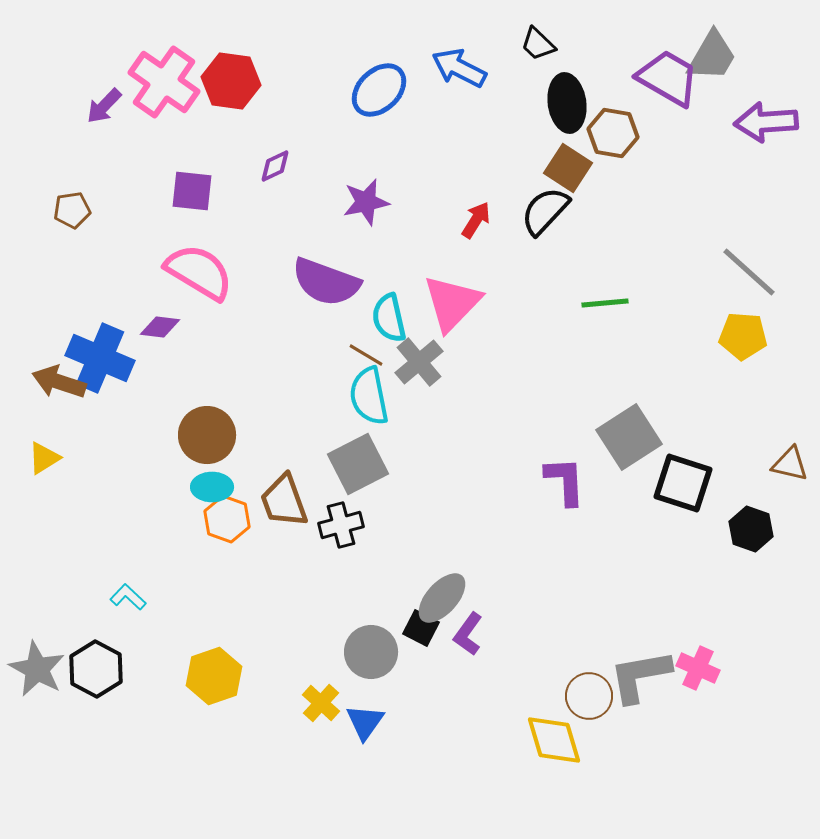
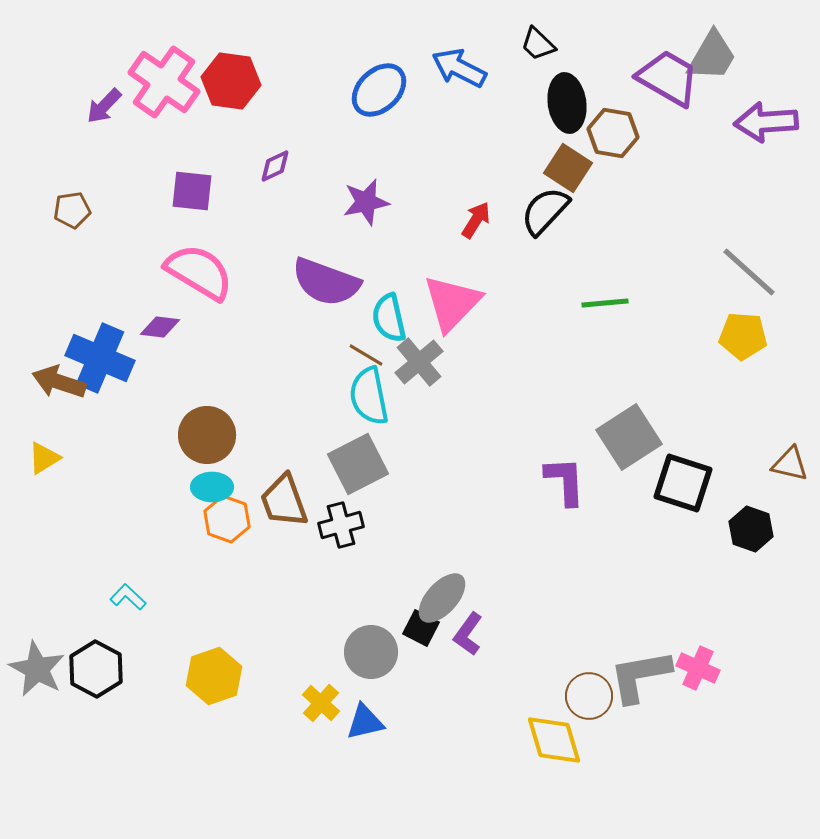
blue triangle at (365, 722): rotated 42 degrees clockwise
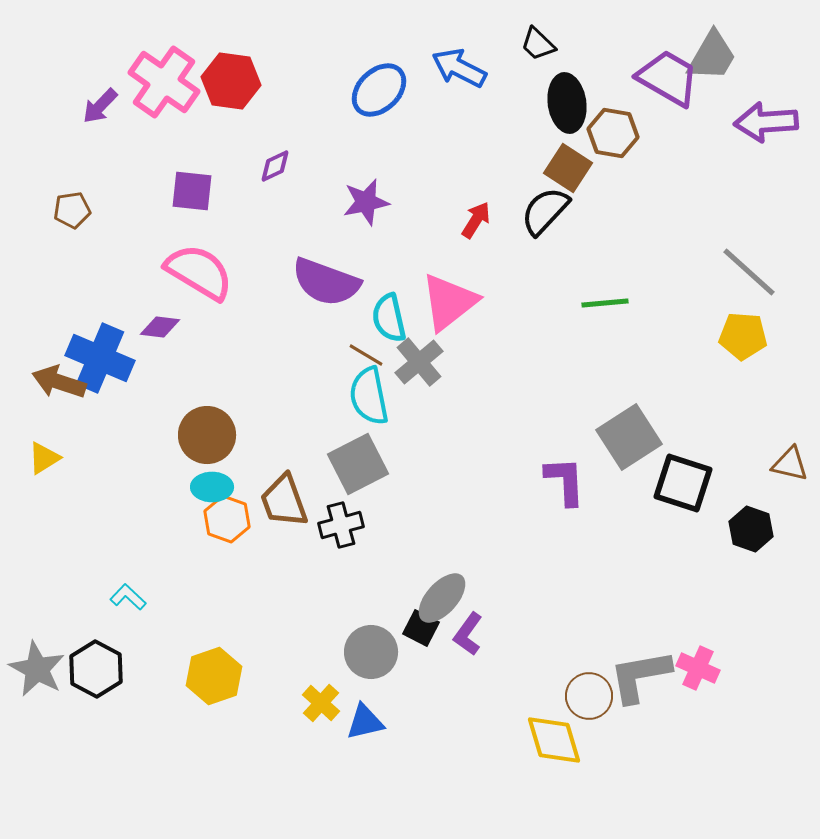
purple arrow at (104, 106): moved 4 px left
pink triangle at (452, 303): moved 3 px left, 1 px up; rotated 8 degrees clockwise
